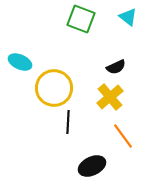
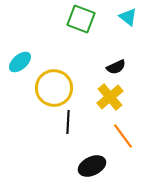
cyan ellipse: rotated 65 degrees counterclockwise
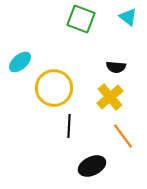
black semicircle: rotated 30 degrees clockwise
black line: moved 1 px right, 4 px down
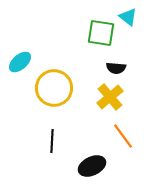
green square: moved 20 px right, 14 px down; rotated 12 degrees counterclockwise
black semicircle: moved 1 px down
black line: moved 17 px left, 15 px down
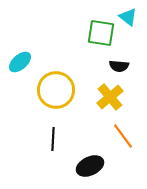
black semicircle: moved 3 px right, 2 px up
yellow circle: moved 2 px right, 2 px down
black line: moved 1 px right, 2 px up
black ellipse: moved 2 px left
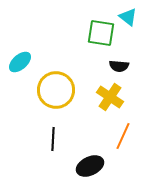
yellow cross: rotated 16 degrees counterclockwise
orange line: rotated 60 degrees clockwise
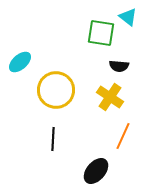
black ellipse: moved 6 px right, 5 px down; rotated 24 degrees counterclockwise
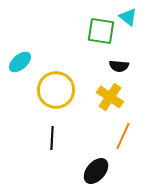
green square: moved 2 px up
black line: moved 1 px left, 1 px up
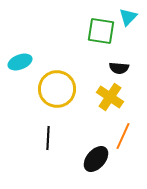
cyan triangle: rotated 36 degrees clockwise
cyan ellipse: rotated 20 degrees clockwise
black semicircle: moved 2 px down
yellow circle: moved 1 px right, 1 px up
black line: moved 4 px left
black ellipse: moved 12 px up
